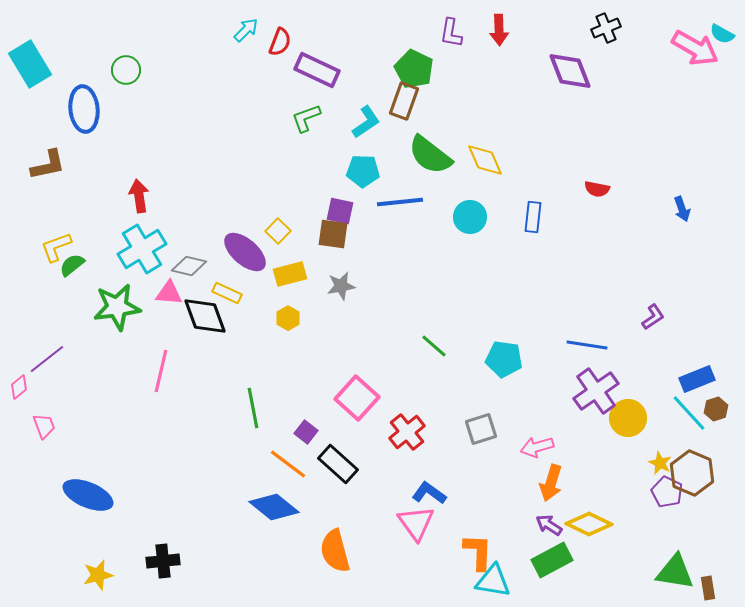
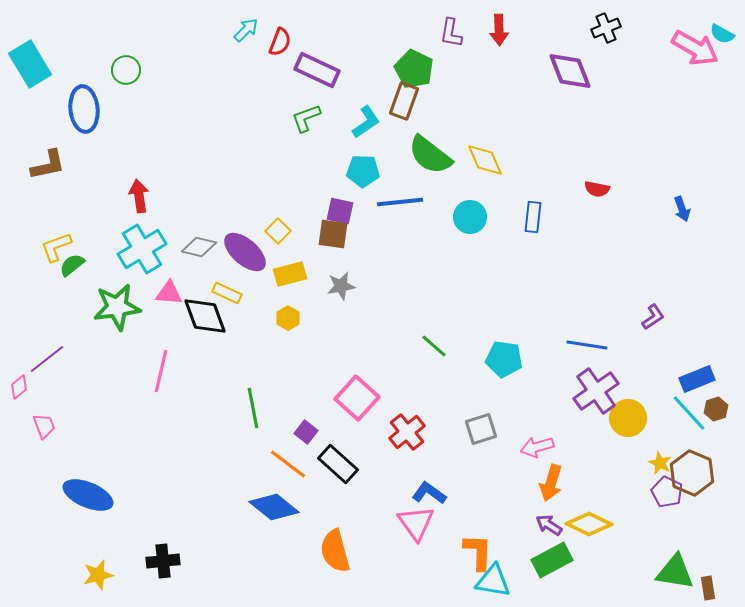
gray diamond at (189, 266): moved 10 px right, 19 px up
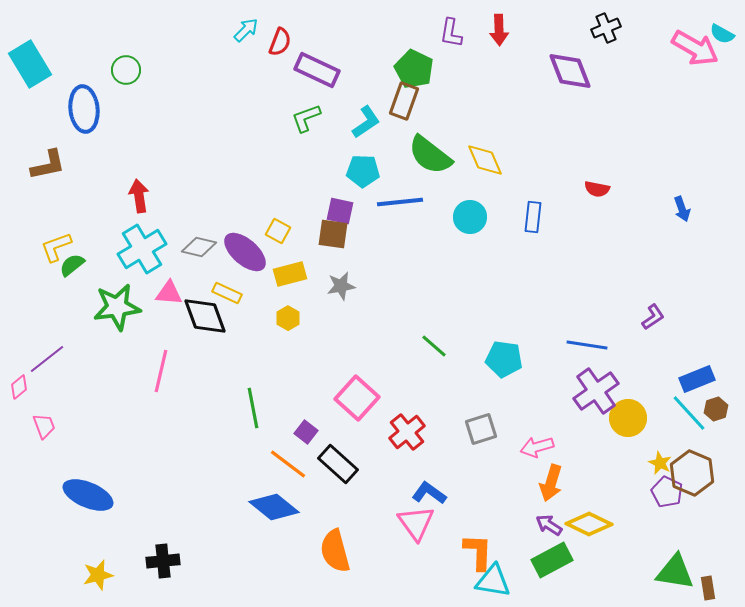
yellow square at (278, 231): rotated 15 degrees counterclockwise
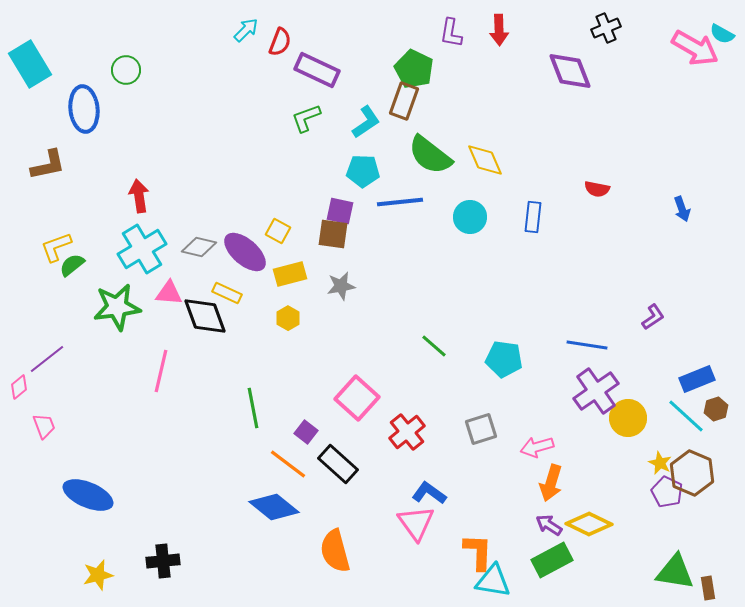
cyan line at (689, 413): moved 3 px left, 3 px down; rotated 6 degrees counterclockwise
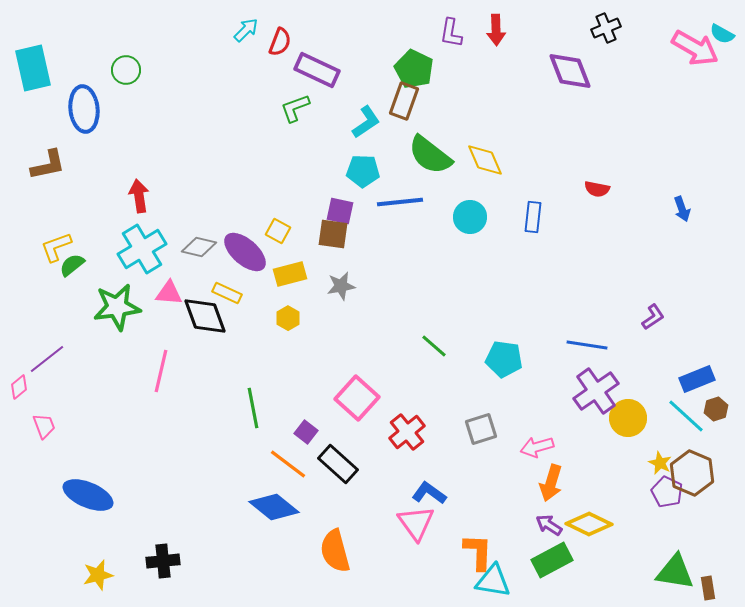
red arrow at (499, 30): moved 3 px left
cyan rectangle at (30, 64): moved 3 px right, 4 px down; rotated 18 degrees clockwise
green L-shape at (306, 118): moved 11 px left, 10 px up
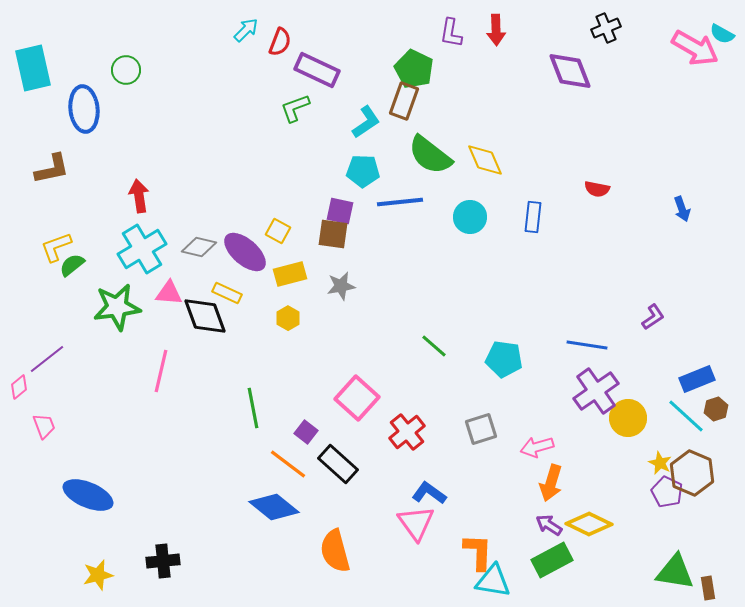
brown L-shape at (48, 165): moved 4 px right, 4 px down
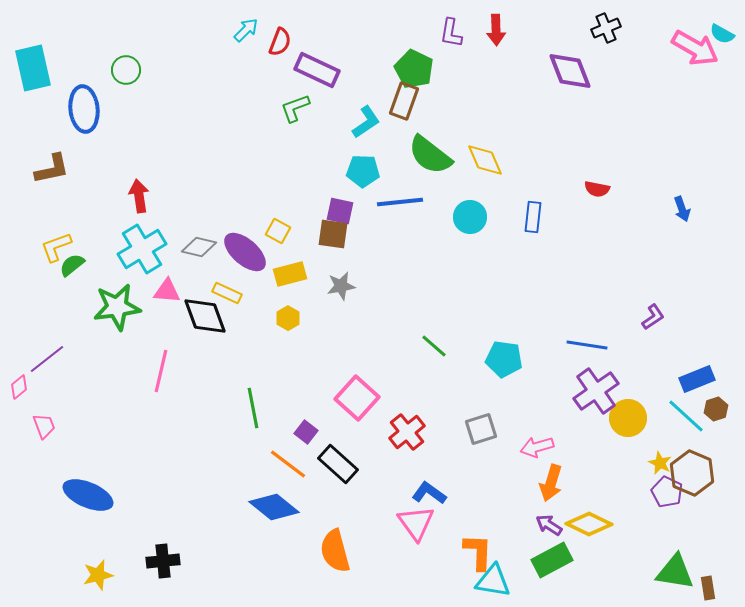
pink triangle at (169, 293): moved 2 px left, 2 px up
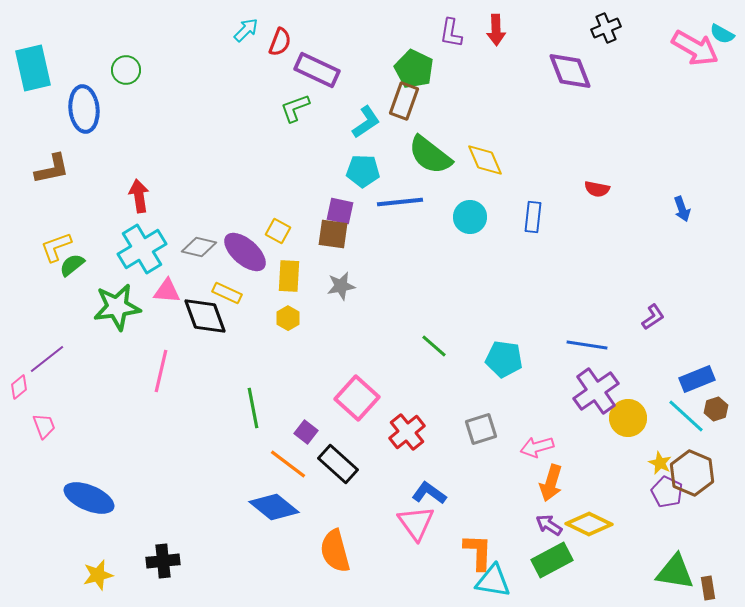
yellow rectangle at (290, 274): moved 1 px left, 2 px down; rotated 72 degrees counterclockwise
blue ellipse at (88, 495): moved 1 px right, 3 px down
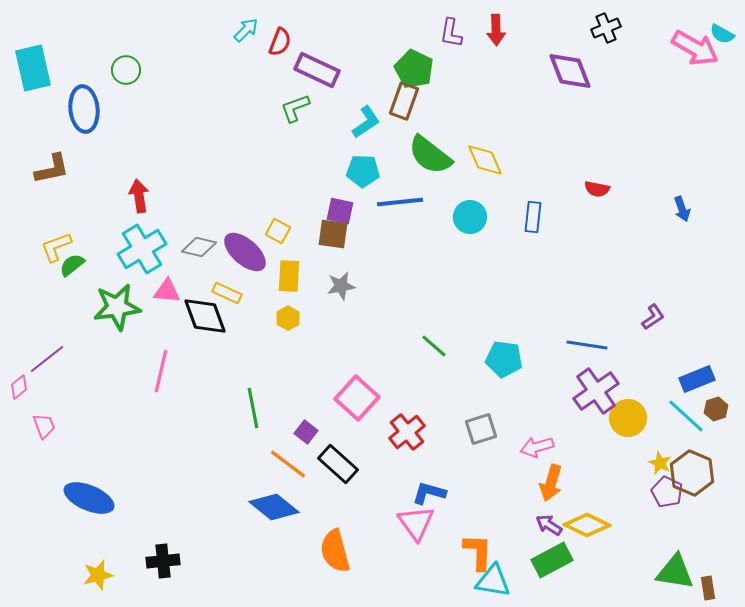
blue L-shape at (429, 493): rotated 20 degrees counterclockwise
yellow diamond at (589, 524): moved 2 px left, 1 px down
